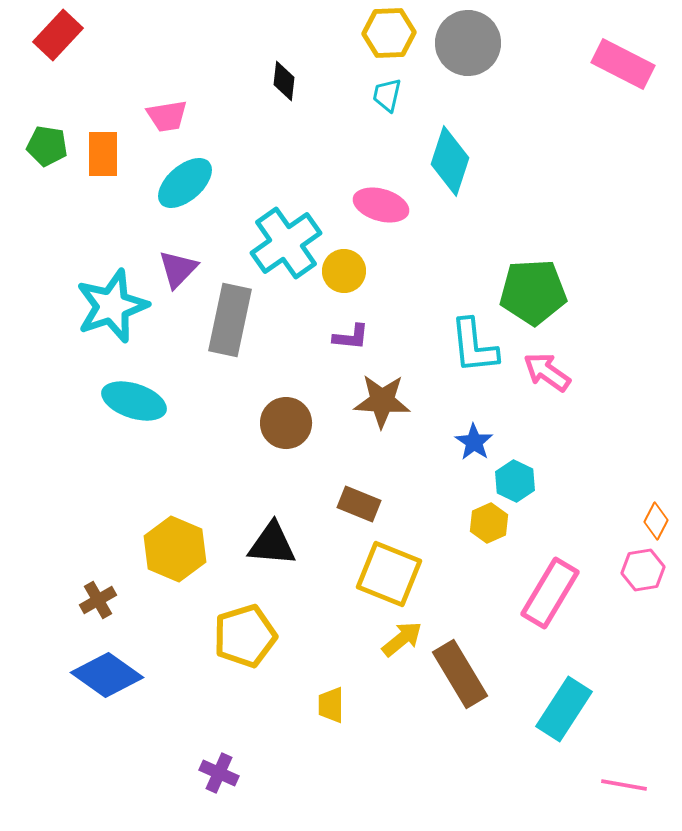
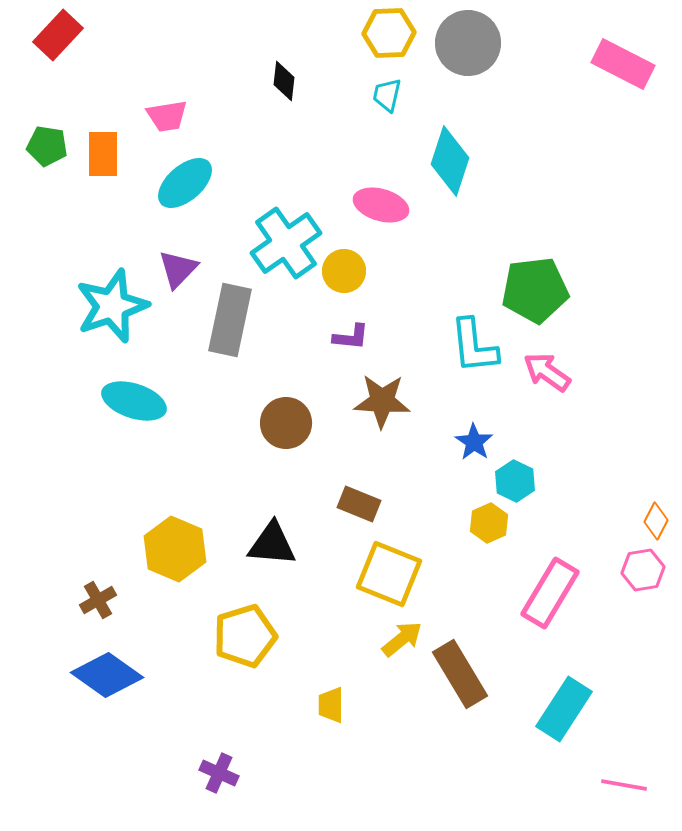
green pentagon at (533, 292): moved 2 px right, 2 px up; rotated 4 degrees counterclockwise
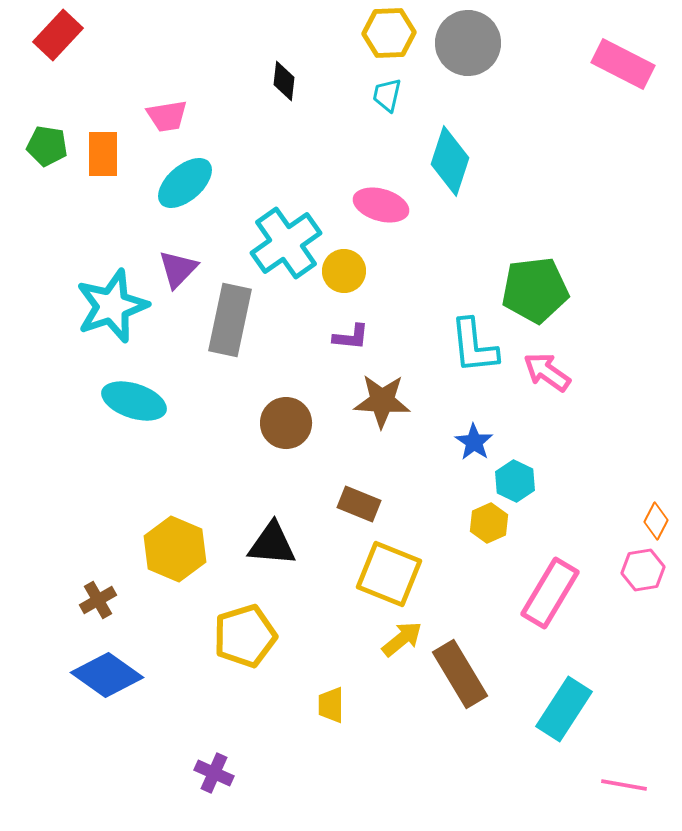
purple cross at (219, 773): moved 5 px left
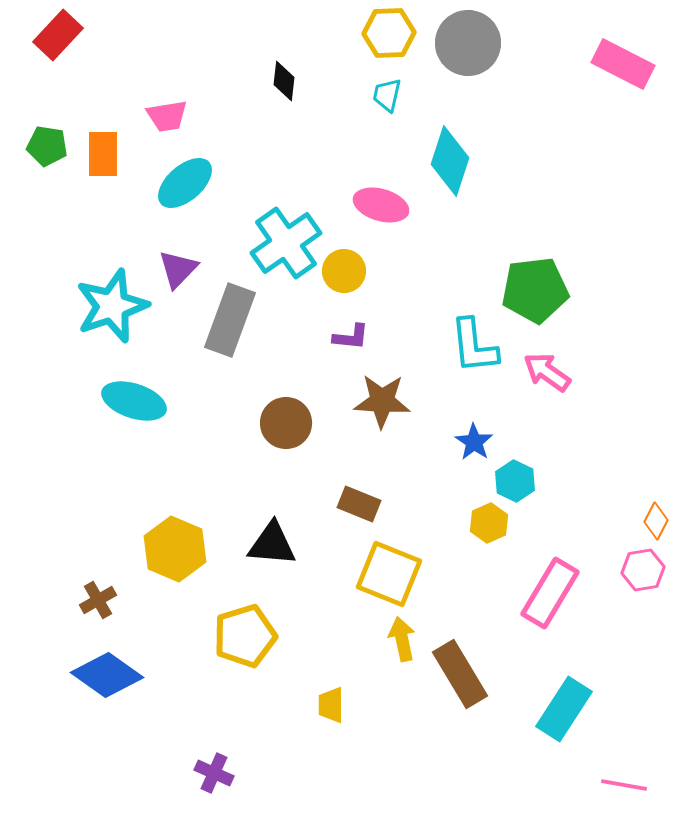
gray rectangle at (230, 320): rotated 8 degrees clockwise
yellow arrow at (402, 639): rotated 63 degrees counterclockwise
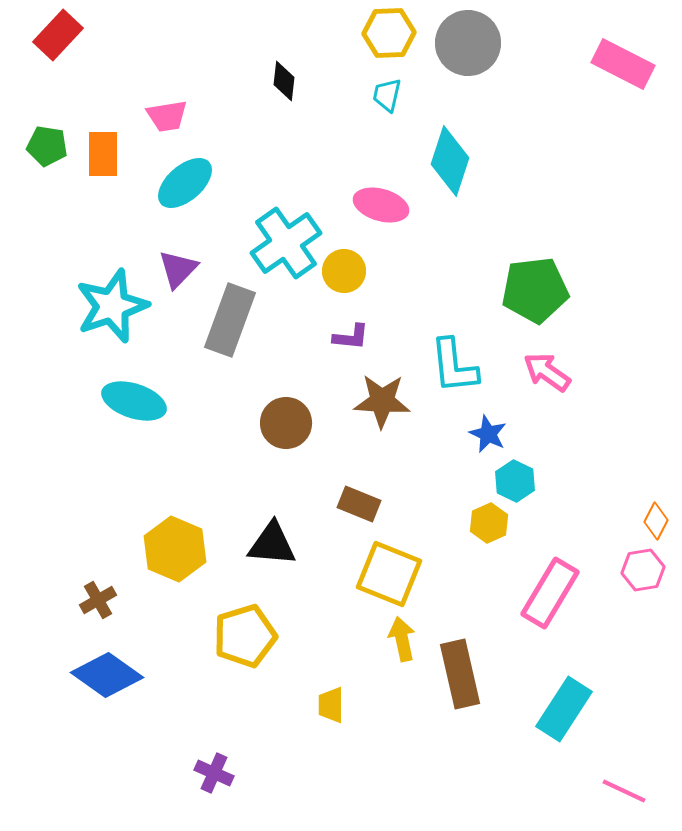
cyan L-shape at (474, 346): moved 20 px left, 20 px down
blue star at (474, 442): moved 14 px right, 8 px up; rotated 9 degrees counterclockwise
brown rectangle at (460, 674): rotated 18 degrees clockwise
pink line at (624, 785): moved 6 px down; rotated 15 degrees clockwise
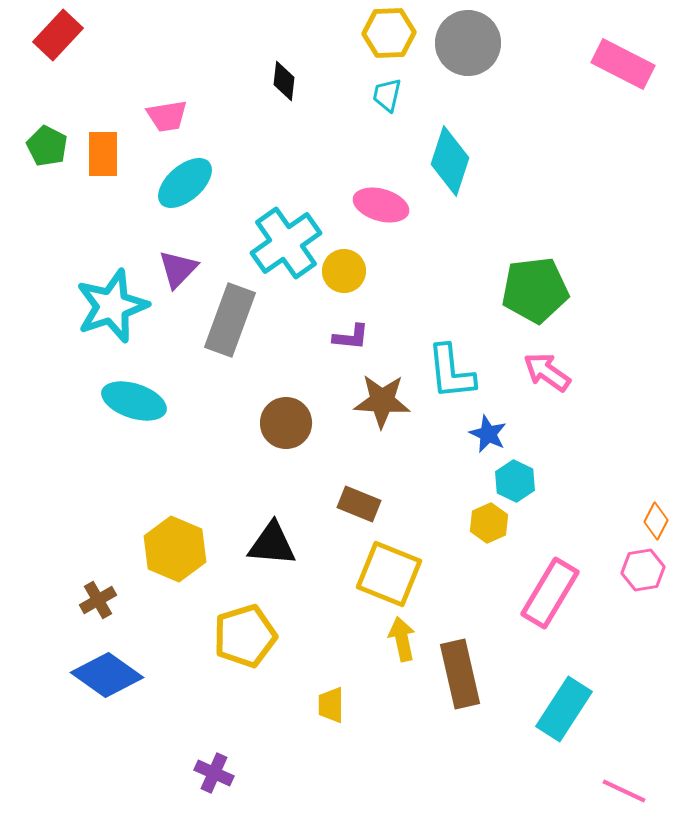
green pentagon at (47, 146): rotated 18 degrees clockwise
cyan L-shape at (454, 366): moved 3 px left, 6 px down
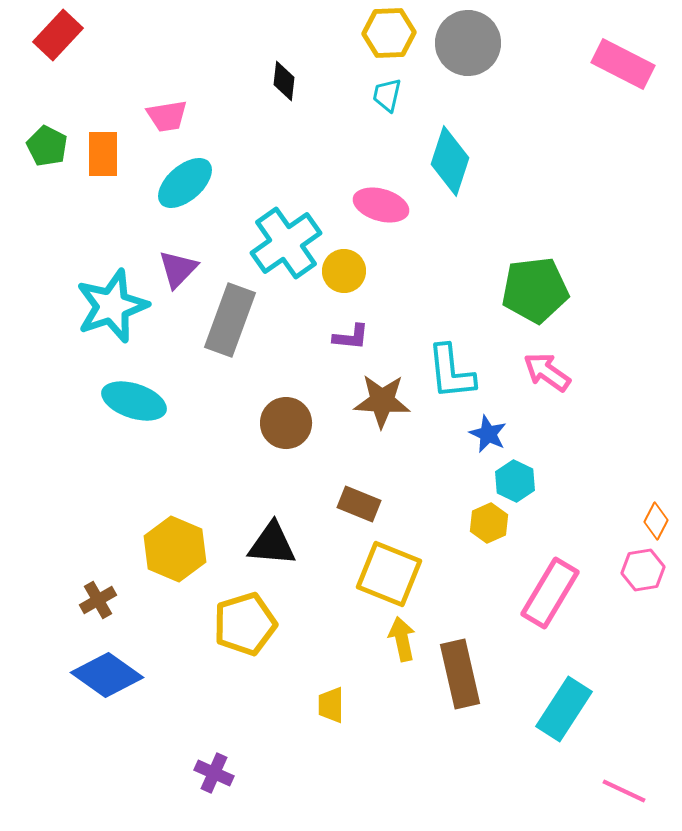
yellow pentagon at (245, 636): moved 12 px up
